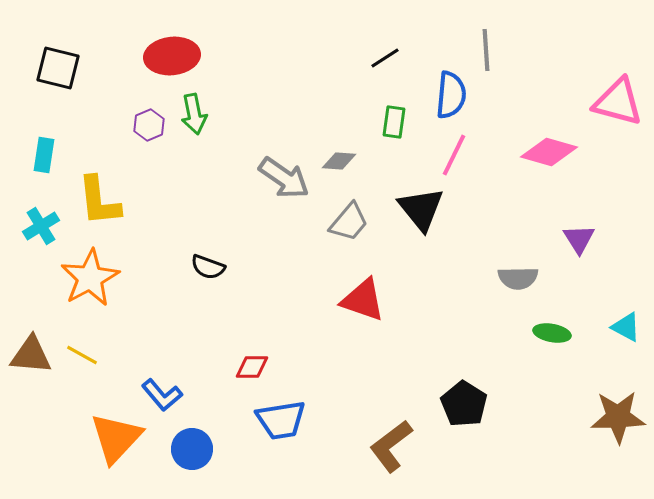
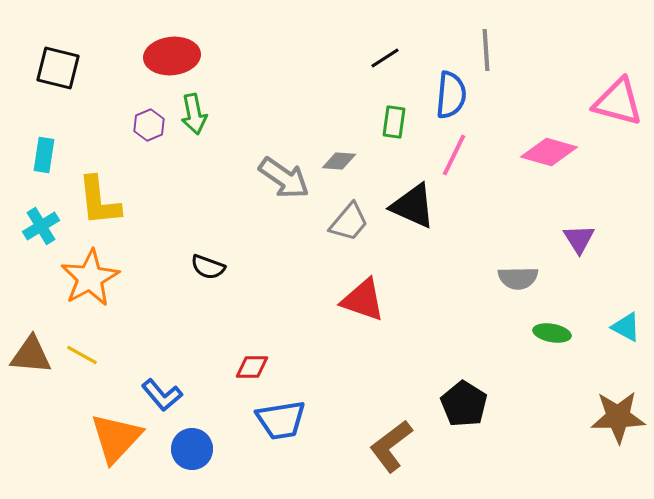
black triangle: moved 8 px left, 3 px up; rotated 27 degrees counterclockwise
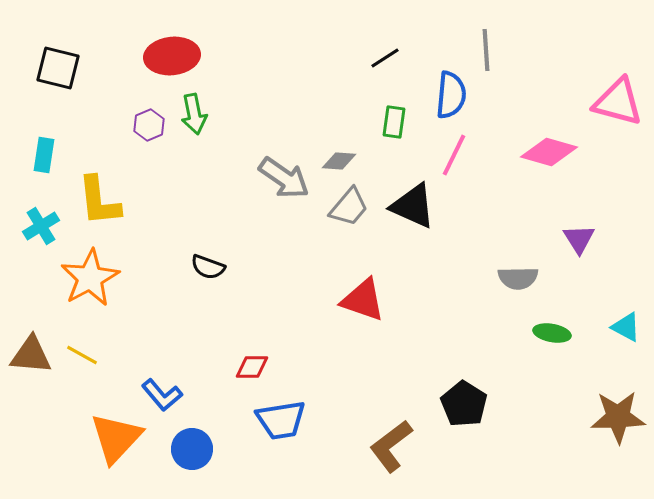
gray trapezoid: moved 15 px up
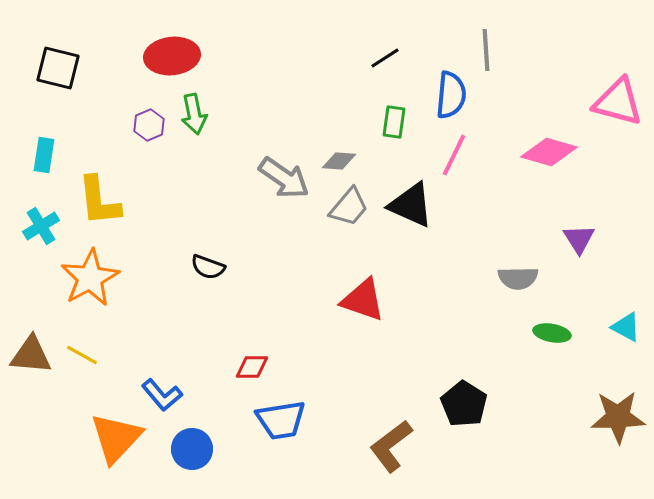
black triangle: moved 2 px left, 1 px up
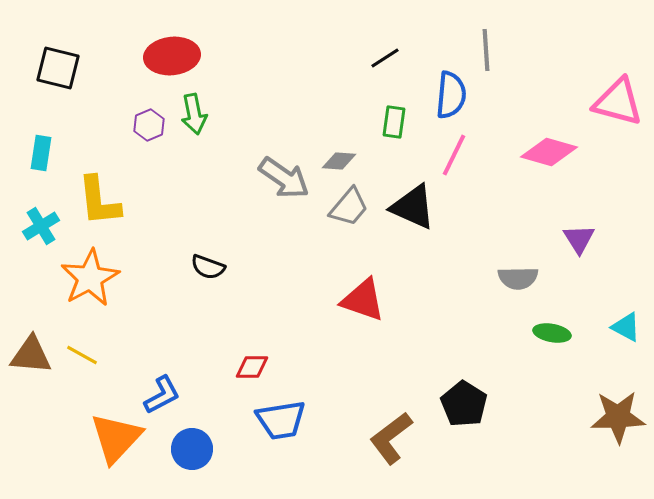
cyan rectangle: moved 3 px left, 2 px up
black triangle: moved 2 px right, 2 px down
blue L-shape: rotated 78 degrees counterclockwise
brown L-shape: moved 8 px up
